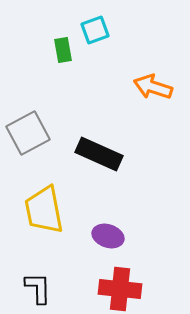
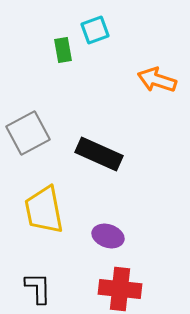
orange arrow: moved 4 px right, 7 px up
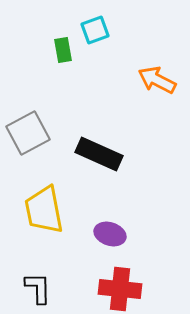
orange arrow: rotated 9 degrees clockwise
purple ellipse: moved 2 px right, 2 px up
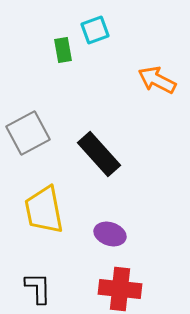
black rectangle: rotated 24 degrees clockwise
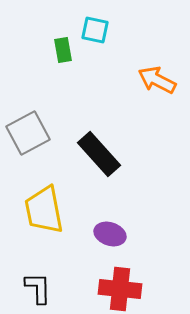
cyan square: rotated 32 degrees clockwise
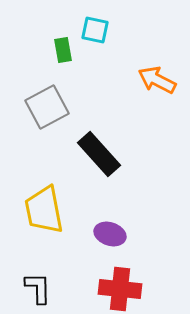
gray square: moved 19 px right, 26 px up
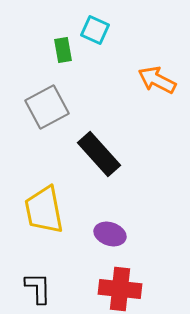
cyan square: rotated 12 degrees clockwise
